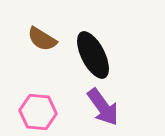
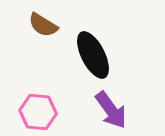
brown semicircle: moved 1 px right, 14 px up
purple arrow: moved 8 px right, 3 px down
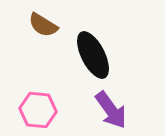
pink hexagon: moved 2 px up
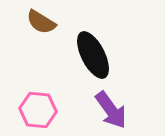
brown semicircle: moved 2 px left, 3 px up
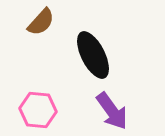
brown semicircle: rotated 80 degrees counterclockwise
purple arrow: moved 1 px right, 1 px down
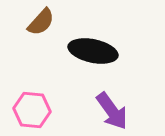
black ellipse: moved 4 px up; rotated 51 degrees counterclockwise
pink hexagon: moved 6 px left
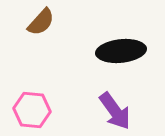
black ellipse: moved 28 px right; rotated 18 degrees counterclockwise
purple arrow: moved 3 px right
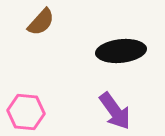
pink hexagon: moved 6 px left, 2 px down
